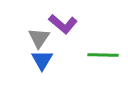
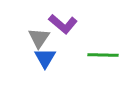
blue triangle: moved 3 px right, 2 px up
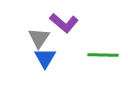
purple L-shape: moved 1 px right, 1 px up
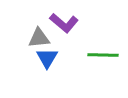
gray triangle: rotated 50 degrees clockwise
blue triangle: moved 2 px right
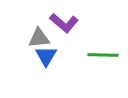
blue triangle: moved 1 px left, 2 px up
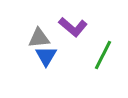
purple L-shape: moved 9 px right, 4 px down
green line: rotated 64 degrees counterclockwise
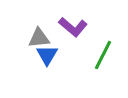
blue triangle: moved 1 px right, 1 px up
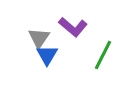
gray triangle: rotated 50 degrees counterclockwise
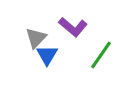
gray triangle: moved 3 px left; rotated 10 degrees clockwise
green line: moved 2 px left; rotated 8 degrees clockwise
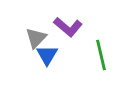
purple L-shape: moved 5 px left
green line: rotated 48 degrees counterclockwise
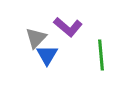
green line: rotated 8 degrees clockwise
